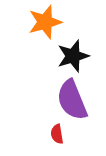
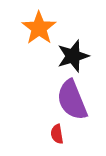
orange star: moved 6 px left, 6 px down; rotated 20 degrees counterclockwise
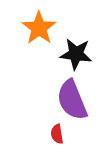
black star: moved 3 px right, 2 px up; rotated 24 degrees clockwise
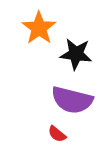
purple semicircle: rotated 54 degrees counterclockwise
red semicircle: rotated 42 degrees counterclockwise
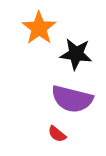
purple semicircle: moved 1 px up
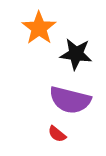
purple semicircle: moved 2 px left, 1 px down
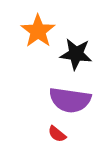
orange star: moved 1 px left, 3 px down
purple semicircle: rotated 6 degrees counterclockwise
